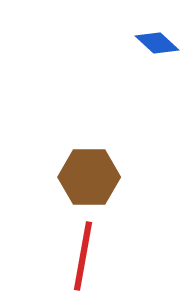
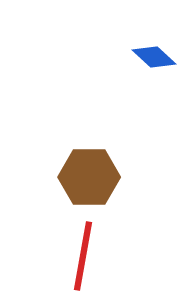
blue diamond: moved 3 px left, 14 px down
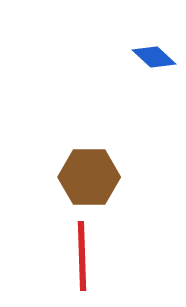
red line: moved 1 px left; rotated 12 degrees counterclockwise
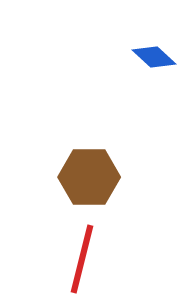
red line: moved 3 px down; rotated 16 degrees clockwise
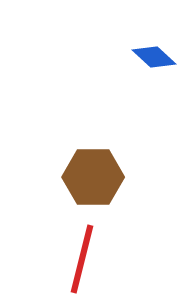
brown hexagon: moved 4 px right
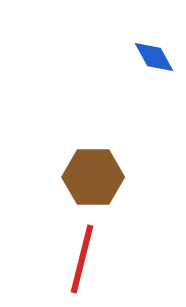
blue diamond: rotated 18 degrees clockwise
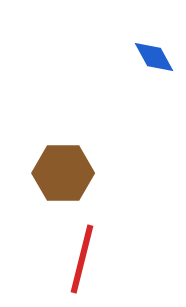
brown hexagon: moved 30 px left, 4 px up
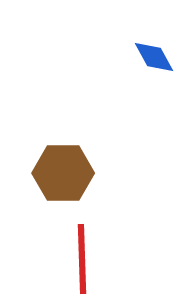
red line: rotated 16 degrees counterclockwise
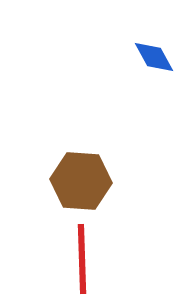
brown hexagon: moved 18 px right, 8 px down; rotated 4 degrees clockwise
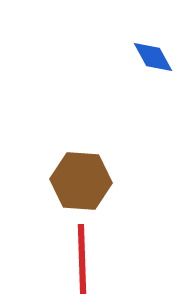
blue diamond: moved 1 px left
